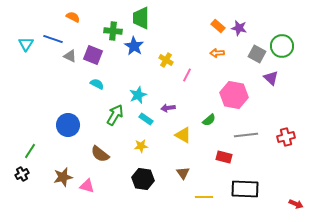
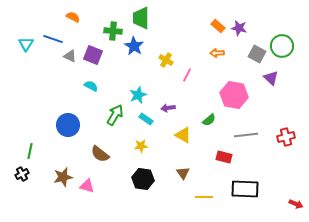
cyan semicircle: moved 6 px left, 2 px down
green line: rotated 21 degrees counterclockwise
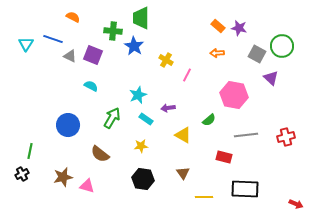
green arrow: moved 3 px left, 3 px down
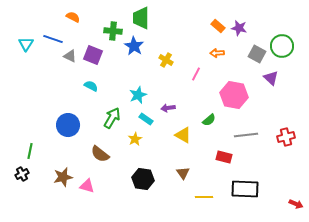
pink line: moved 9 px right, 1 px up
yellow star: moved 6 px left, 7 px up; rotated 24 degrees counterclockwise
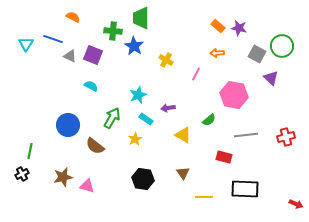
brown semicircle: moved 5 px left, 8 px up
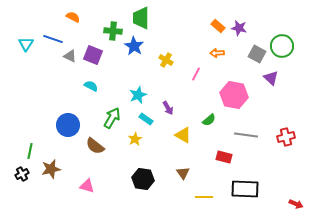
purple arrow: rotated 112 degrees counterclockwise
gray line: rotated 15 degrees clockwise
brown star: moved 12 px left, 8 px up
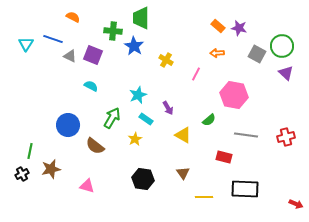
purple triangle: moved 15 px right, 5 px up
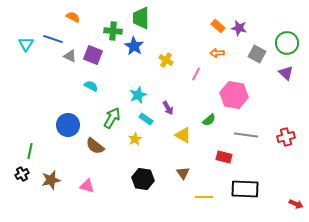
green circle: moved 5 px right, 3 px up
brown star: moved 11 px down
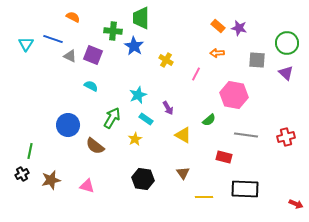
gray square: moved 6 px down; rotated 24 degrees counterclockwise
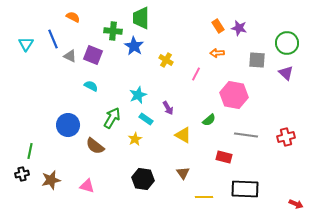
orange rectangle: rotated 16 degrees clockwise
blue line: rotated 48 degrees clockwise
black cross: rotated 16 degrees clockwise
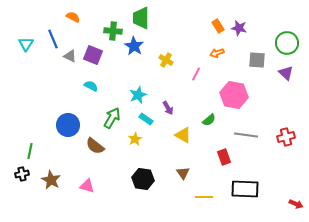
orange arrow: rotated 16 degrees counterclockwise
red rectangle: rotated 56 degrees clockwise
brown star: rotated 30 degrees counterclockwise
